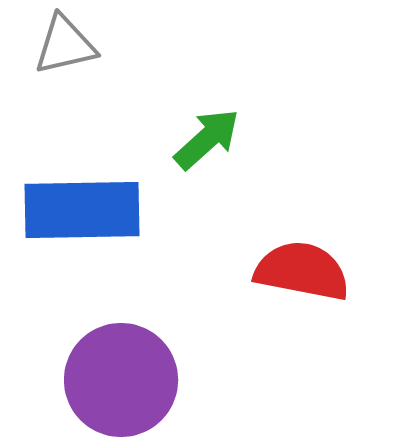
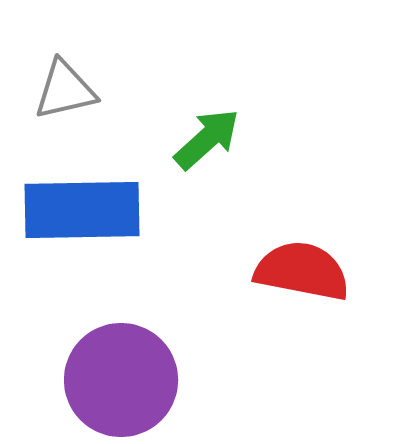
gray triangle: moved 45 px down
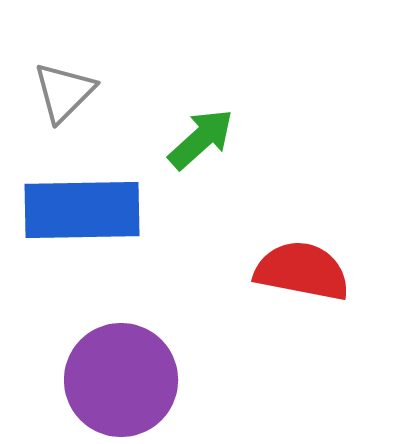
gray triangle: moved 1 px left, 2 px down; rotated 32 degrees counterclockwise
green arrow: moved 6 px left
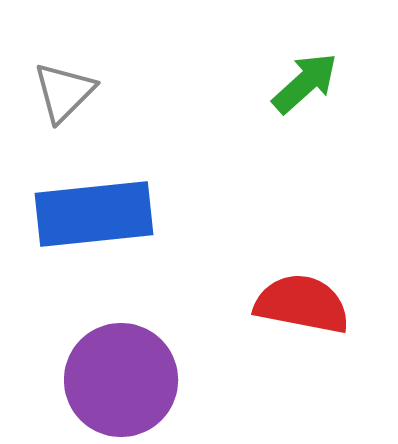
green arrow: moved 104 px right, 56 px up
blue rectangle: moved 12 px right, 4 px down; rotated 5 degrees counterclockwise
red semicircle: moved 33 px down
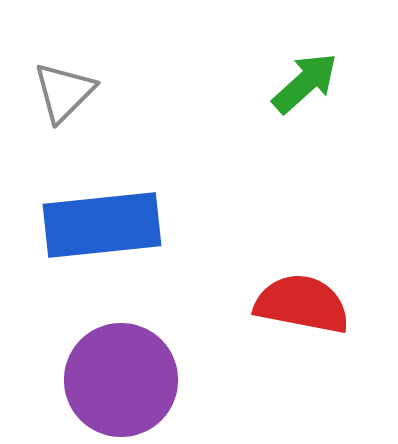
blue rectangle: moved 8 px right, 11 px down
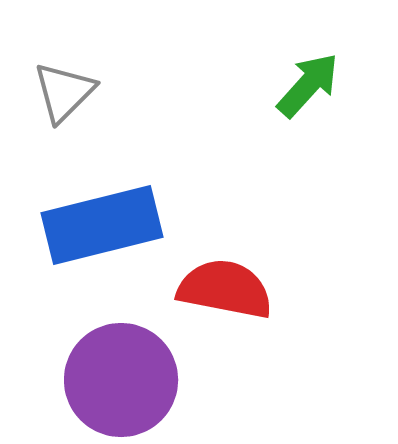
green arrow: moved 3 px right, 2 px down; rotated 6 degrees counterclockwise
blue rectangle: rotated 8 degrees counterclockwise
red semicircle: moved 77 px left, 15 px up
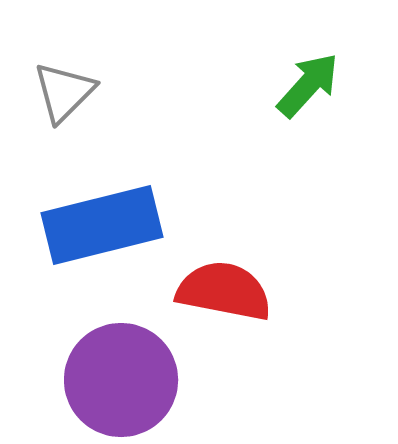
red semicircle: moved 1 px left, 2 px down
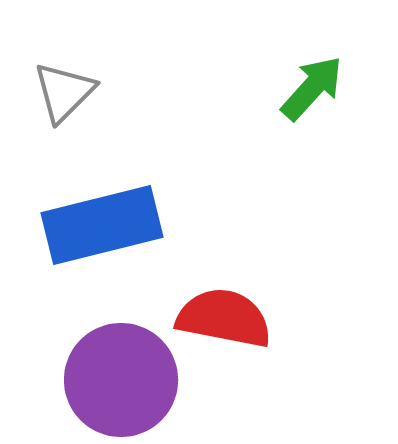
green arrow: moved 4 px right, 3 px down
red semicircle: moved 27 px down
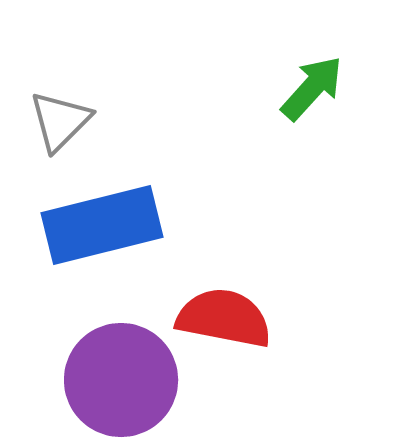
gray triangle: moved 4 px left, 29 px down
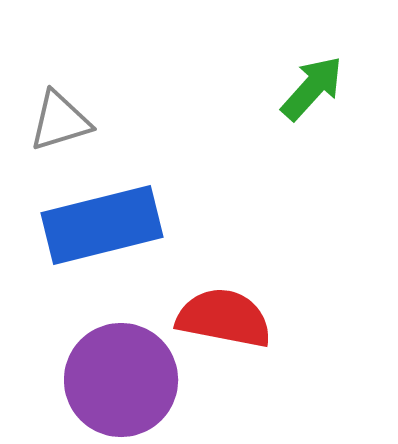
gray triangle: rotated 28 degrees clockwise
